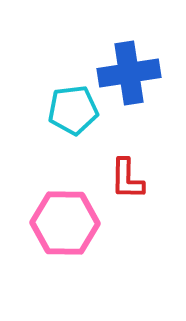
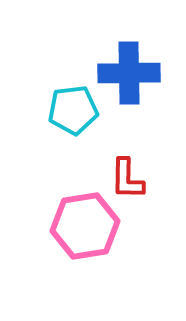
blue cross: rotated 8 degrees clockwise
pink hexagon: moved 20 px right, 3 px down; rotated 10 degrees counterclockwise
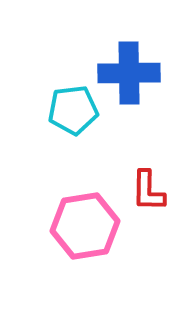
red L-shape: moved 21 px right, 12 px down
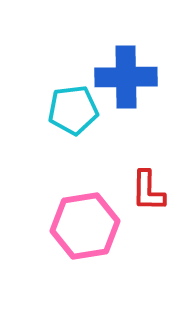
blue cross: moved 3 px left, 4 px down
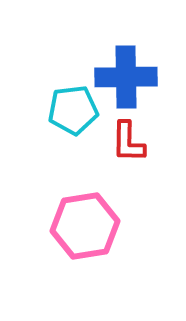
red L-shape: moved 20 px left, 49 px up
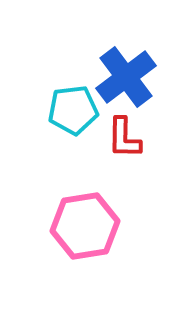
blue cross: rotated 36 degrees counterclockwise
red L-shape: moved 4 px left, 4 px up
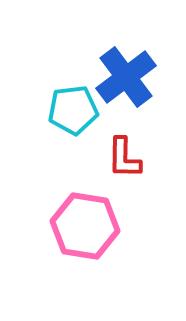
red L-shape: moved 20 px down
pink hexagon: rotated 18 degrees clockwise
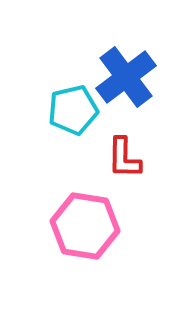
cyan pentagon: rotated 6 degrees counterclockwise
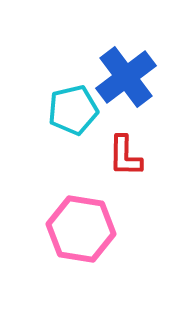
red L-shape: moved 1 px right, 2 px up
pink hexagon: moved 4 px left, 3 px down
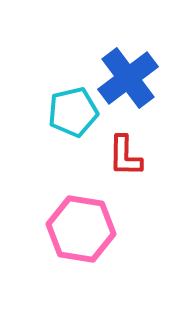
blue cross: moved 2 px right, 1 px down
cyan pentagon: moved 2 px down
